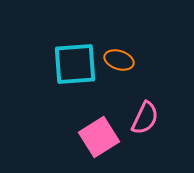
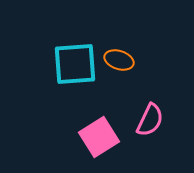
pink semicircle: moved 5 px right, 2 px down
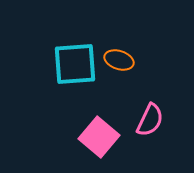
pink square: rotated 18 degrees counterclockwise
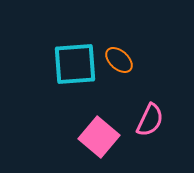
orange ellipse: rotated 24 degrees clockwise
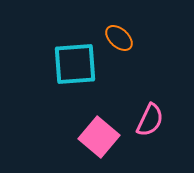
orange ellipse: moved 22 px up
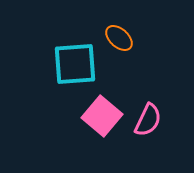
pink semicircle: moved 2 px left
pink square: moved 3 px right, 21 px up
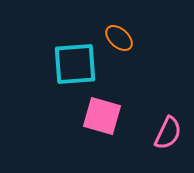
pink square: rotated 24 degrees counterclockwise
pink semicircle: moved 20 px right, 13 px down
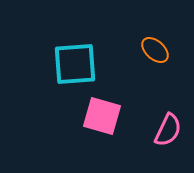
orange ellipse: moved 36 px right, 12 px down
pink semicircle: moved 3 px up
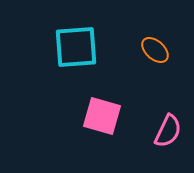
cyan square: moved 1 px right, 17 px up
pink semicircle: moved 1 px down
